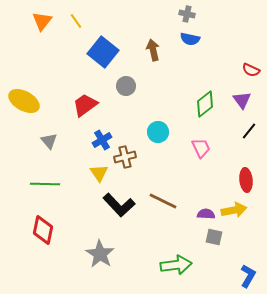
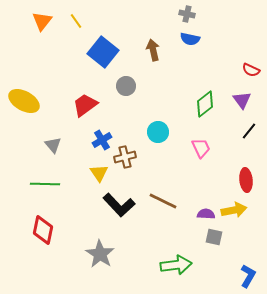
gray triangle: moved 4 px right, 4 px down
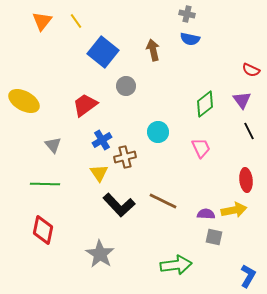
black line: rotated 66 degrees counterclockwise
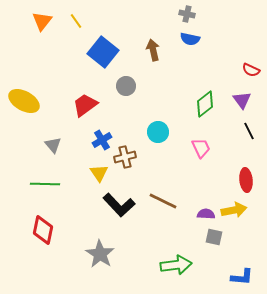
blue L-shape: moved 6 px left, 1 px down; rotated 65 degrees clockwise
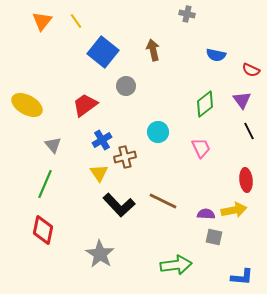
blue semicircle: moved 26 px right, 16 px down
yellow ellipse: moved 3 px right, 4 px down
green line: rotated 68 degrees counterclockwise
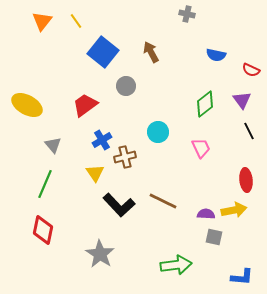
brown arrow: moved 2 px left, 2 px down; rotated 15 degrees counterclockwise
yellow triangle: moved 4 px left
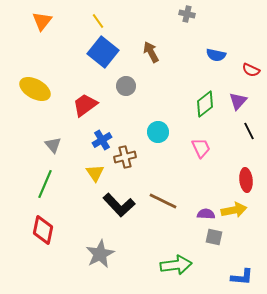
yellow line: moved 22 px right
purple triangle: moved 4 px left, 1 px down; rotated 18 degrees clockwise
yellow ellipse: moved 8 px right, 16 px up
gray star: rotated 12 degrees clockwise
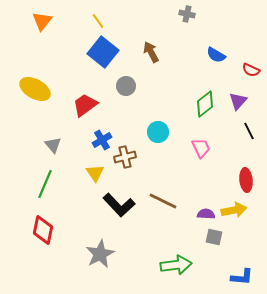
blue semicircle: rotated 18 degrees clockwise
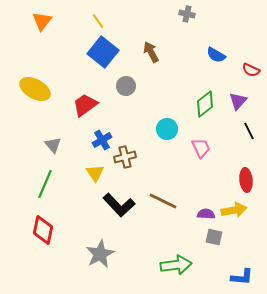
cyan circle: moved 9 px right, 3 px up
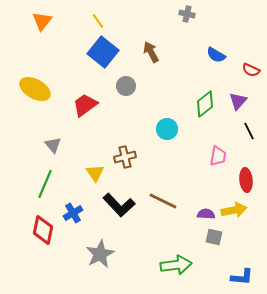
blue cross: moved 29 px left, 73 px down
pink trapezoid: moved 17 px right, 8 px down; rotated 35 degrees clockwise
